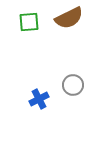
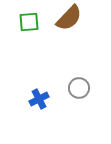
brown semicircle: rotated 20 degrees counterclockwise
gray circle: moved 6 px right, 3 px down
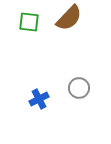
green square: rotated 10 degrees clockwise
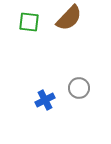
blue cross: moved 6 px right, 1 px down
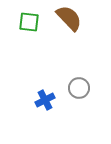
brown semicircle: rotated 88 degrees counterclockwise
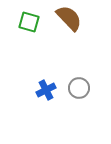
green square: rotated 10 degrees clockwise
blue cross: moved 1 px right, 10 px up
